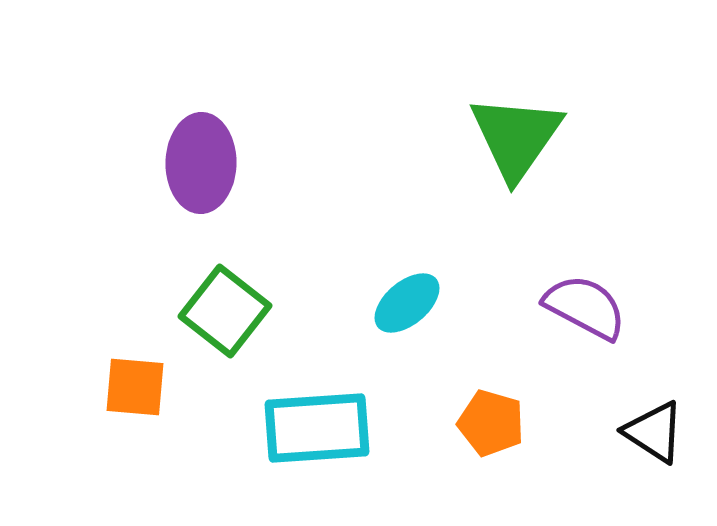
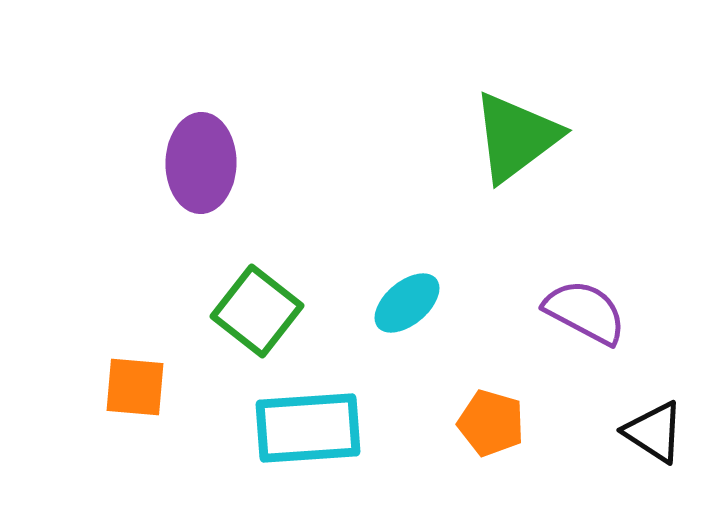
green triangle: rotated 18 degrees clockwise
purple semicircle: moved 5 px down
green square: moved 32 px right
cyan rectangle: moved 9 px left
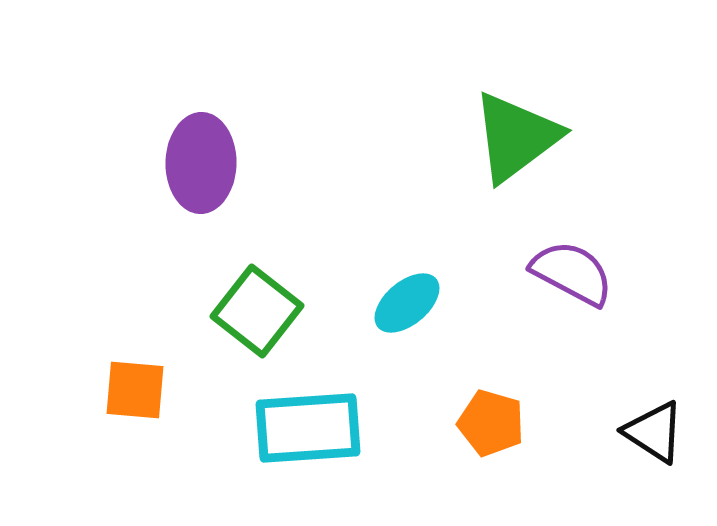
purple semicircle: moved 13 px left, 39 px up
orange square: moved 3 px down
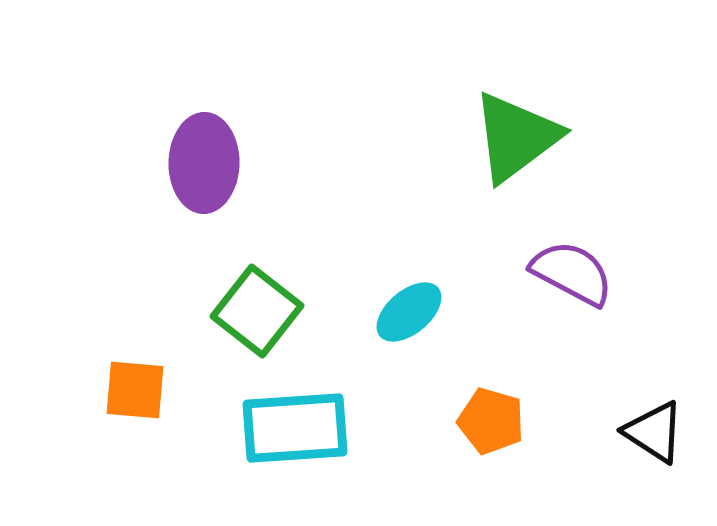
purple ellipse: moved 3 px right
cyan ellipse: moved 2 px right, 9 px down
orange pentagon: moved 2 px up
cyan rectangle: moved 13 px left
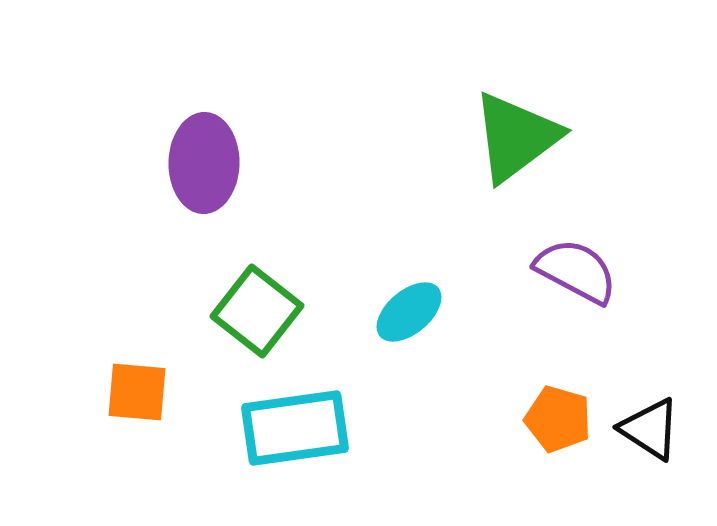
purple semicircle: moved 4 px right, 2 px up
orange square: moved 2 px right, 2 px down
orange pentagon: moved 67 px right, 2 px up
cyan rectangle: rotated 4 degrees counterclockwise
black triangle: moved 4 px left, 3 px up
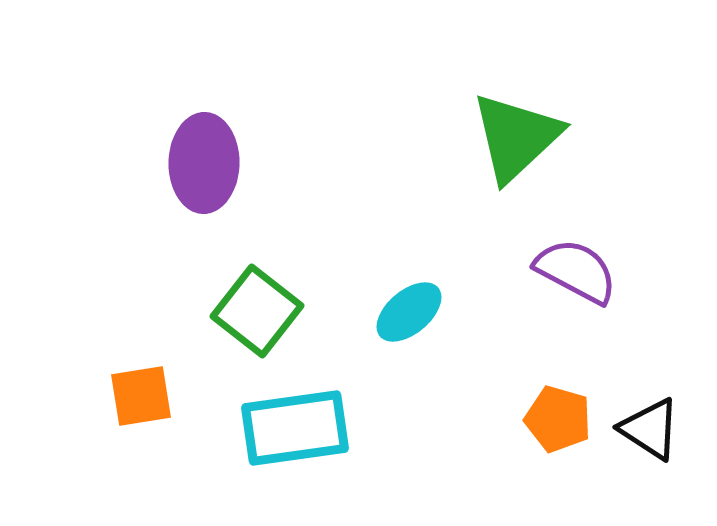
green triangle: rotated 6 degrees counterclockwise
orange square: moved 4 px right, 4 px down; rotated 14 degrees counterclockwise
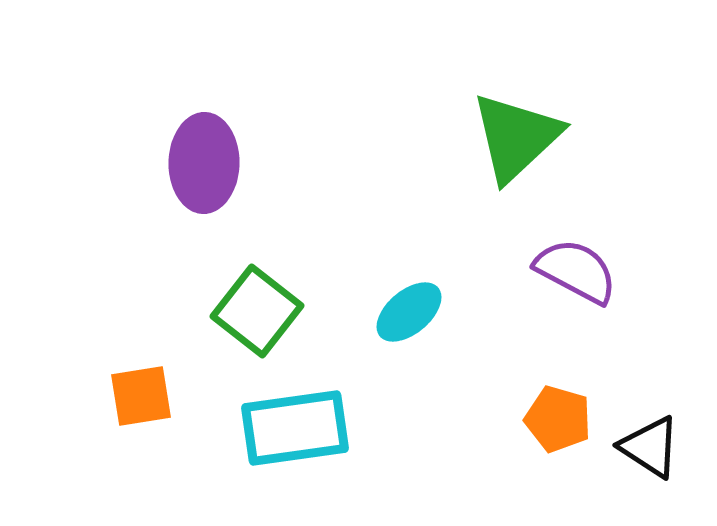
black triangle: moved 18 px down
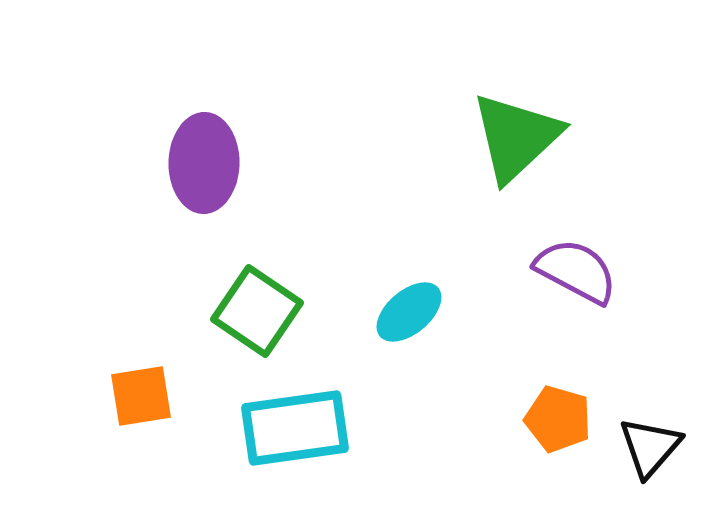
green square: rotated 4 degrees counterclockwise
black triangle: rotated 38 degrees clockwise
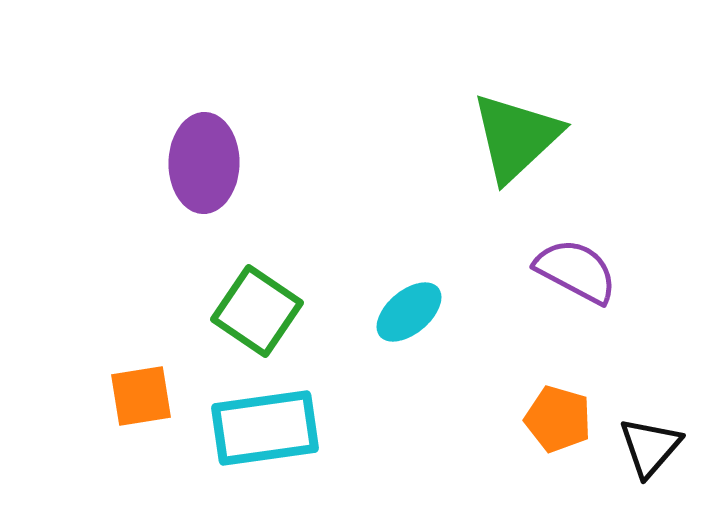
cyan rectangle: moved 30 px left
